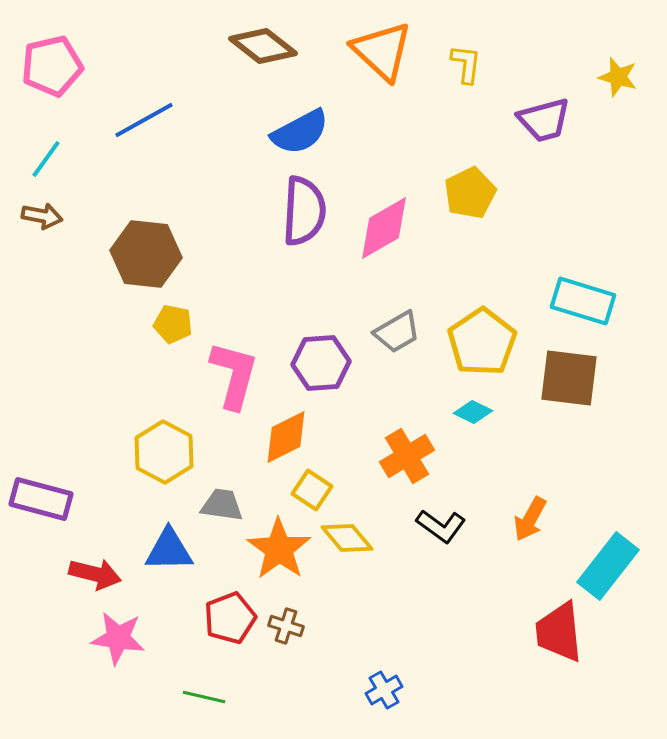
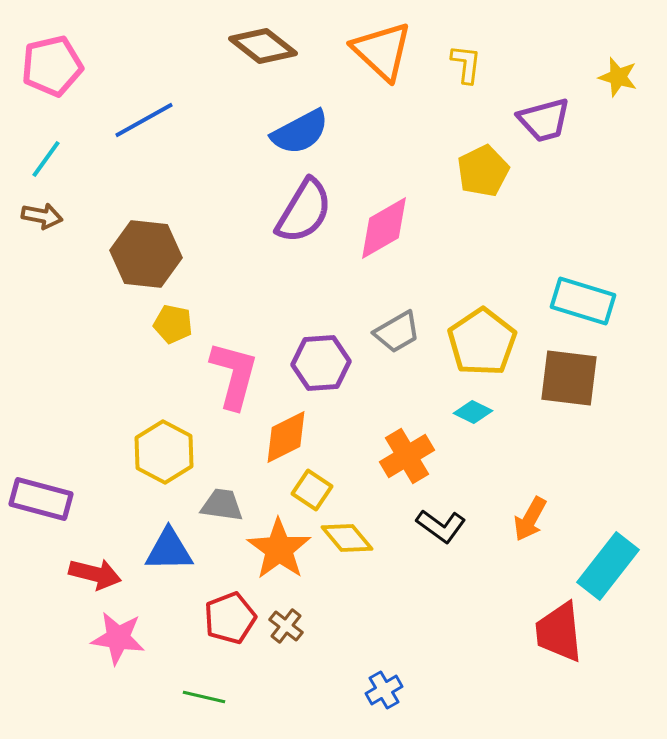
yellow pentagon at (470, 193): moved 13 px right, 22 px up
purple semicircle at (304, 211): rotated 28 degrees clockwise
brown cross at (286, 626): rotated 20 degrees clockwise
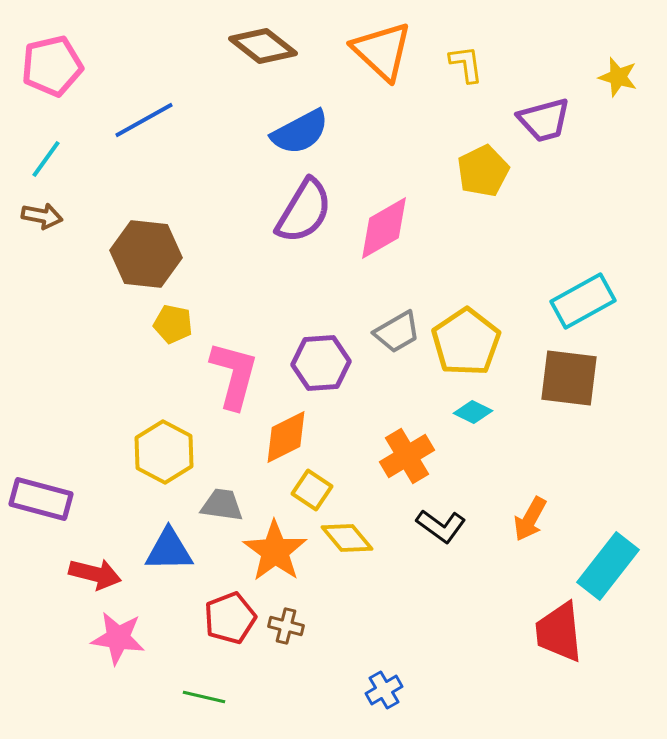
yellow L-shape at (466, 64): rotated 15 degrees counterclockwise
cyan rectangle at (583, 301): rotated 46 degrees counterclockwise
yellow pentagon at (482, 342): moved 16 px left
orange star at (279, 549): moved 4 px left, 2 px down
brown cross at (286, 626): rotated 24 degrees counterclockwise
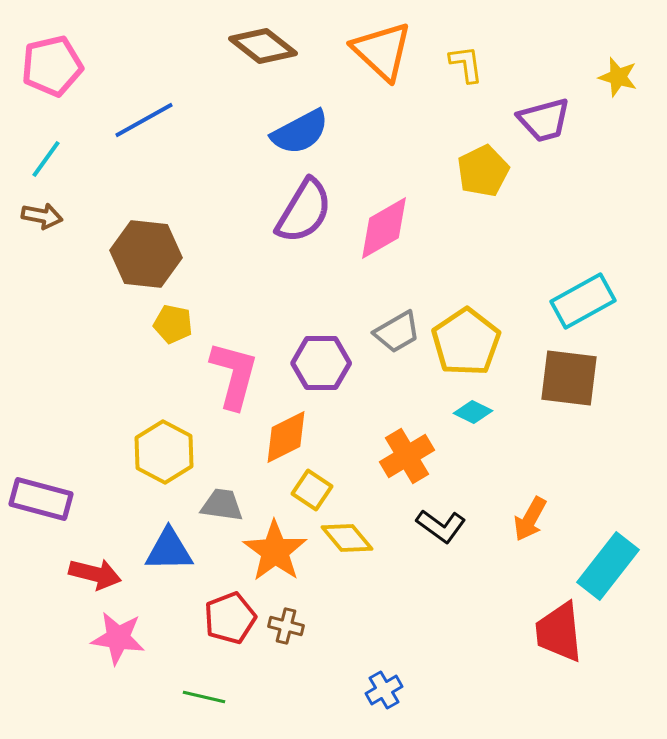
purple hexagon at (321, 363): rotated 4 degrees clockwise
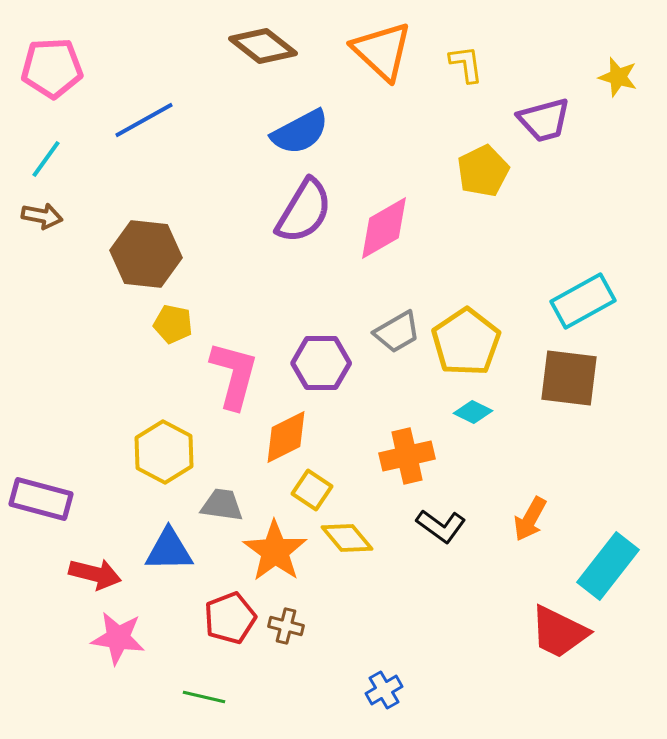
pink pentagon at (52, 66): moved 2 px down; rotated 10 degrees clockwise
orange cross at (407, 456): rotated 18 degrees clockwise
red trapezoid at (559, 632): rotated 58 degrees counterclockwise
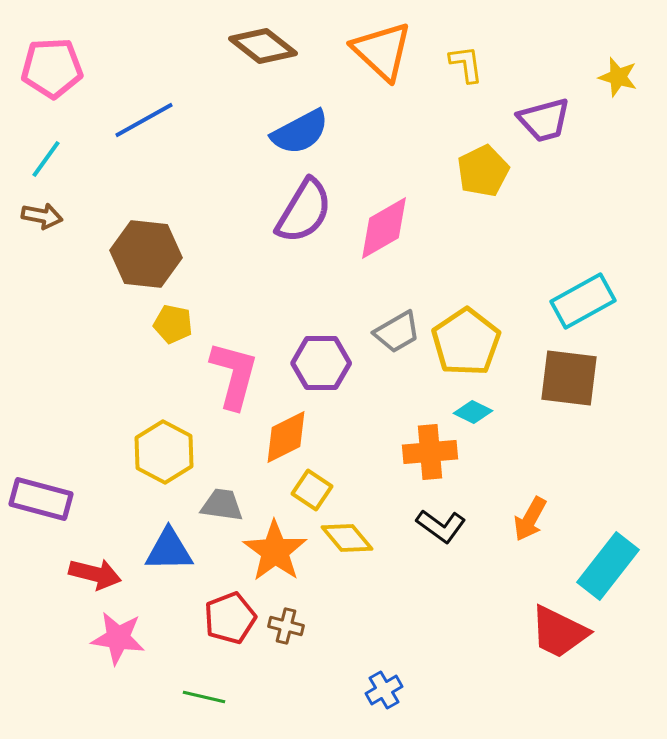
orange cross at (407, 456): moved 23 px right, 4 px up; rotated 8 degrees clockwise
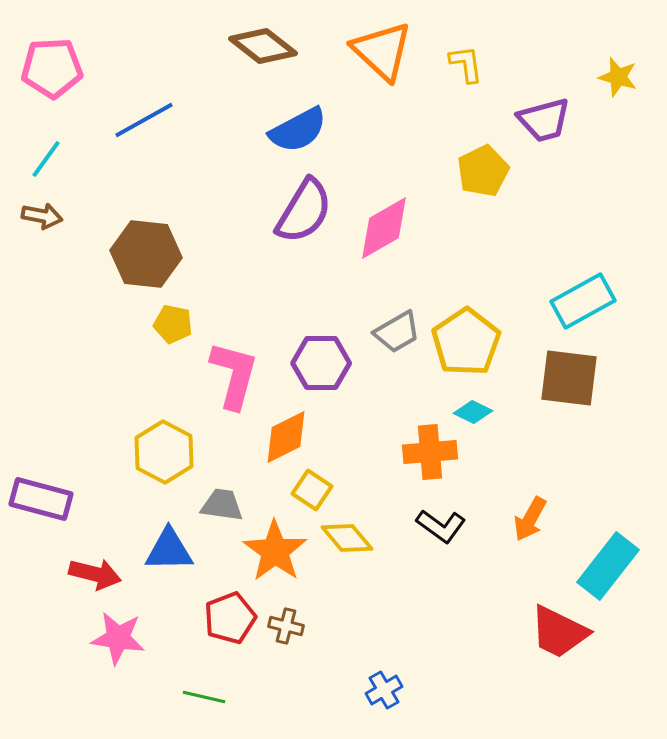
blue semicircle at (300, 132): moved 2 px left, 2 px up
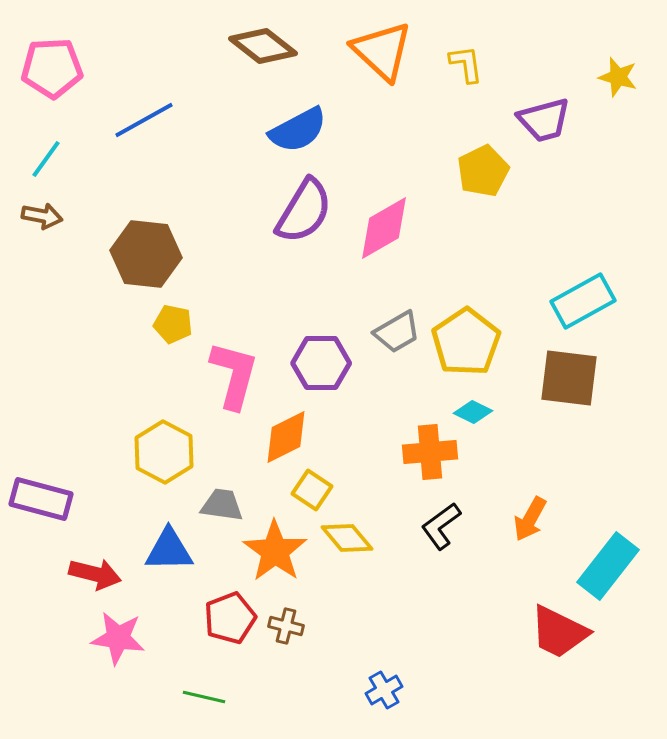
black L-shape at (441, 526): rotated 108 degrees clockwise
